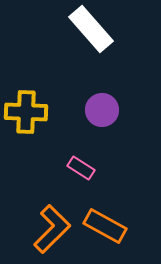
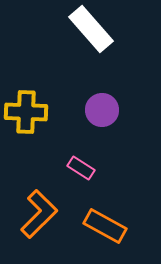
orange L-shape: moved 13 px left, 15 px up
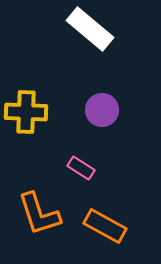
white rectangle: moved 1 px left; rotated 9 degrees counterclockwise
orange L-shape: rotated 117 degrees clockwise
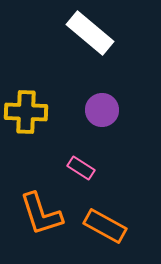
white rectangle: moved 4 px down
orange L-shape: moved 2 px right
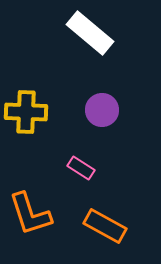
orange L-shape: moved 11 px left
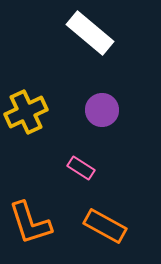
yellow cross: rotated 27 degrees counterclockwise
orange L-shape: moved 9 px down
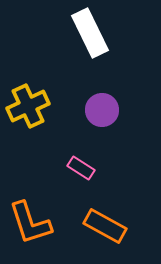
white rectangle: rotated 24 degrees clockwise
yellow cross: moved 2 px right, 6 px up
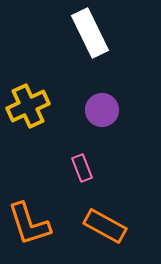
pink rectangle: moved 1 px right; rotated 36 degrees clockwise
orange L-shape: moved 1 px left, 1 px down
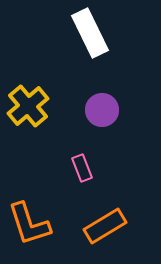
yellow cross: rotated 15 degrees counterclockwise
orange rectangle: rotated 60 degrees counterclockwise
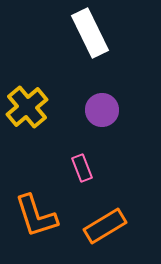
yellow cross: moved 1 px left, 1 px down
orange L-shape: moved 7 px right, 8 px up
